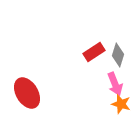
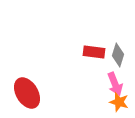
red rectangle: rotated 40 degrees clockwise
orange star: moved 2 px left, 2 px up
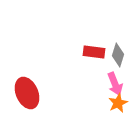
red ellipse: rotated 8 degrees clockwise
orange star: moved 1 px left, 1 px down; rotated 30 degrees clockwise
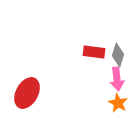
pink arrow: moved 2 px right, 5 px up; rotated 15 degrees clockwise
red ellipse: rotated 52 degrees clockwise
orange star: rotated 18 degrees counterclockwise
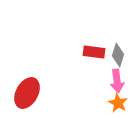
pink arrow: moved 2 px down
